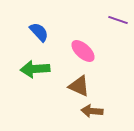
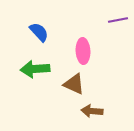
purple line: rotated 30 degrees counterclockwise
pink ellipse: rotated 45 degrees clockwise
brown triangle: moved 5 px left, 2 px up
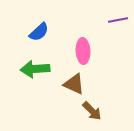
blue semicircle: rotated 90 degrees clockwise
brown arrow: rotated 140 degrees counterclockwise
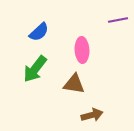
pink ellipse: moved 1 px left, 1 px up
green arrow: rotated 48 degrees counterclockwise
brown triangle: rotated 15 degrees counterclockwise
brown arrow: moved 4 px down; rotated 60 degrees counterclockwise
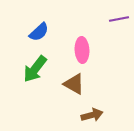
purple line: moved 1 px right, 1 px up
brown triangle: rotated 20 degrees clockwise
